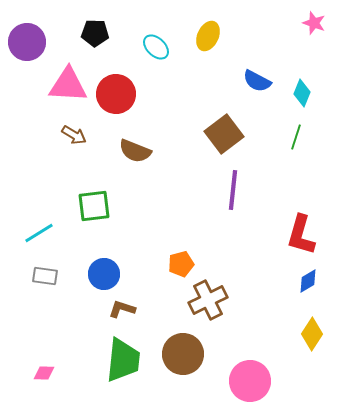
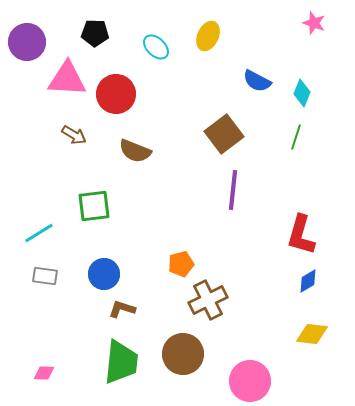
pink triangle: moved 1 px left, 6 px up
yellow diamond: rotated 64 degrees clockwise
green trapezoid: moved 2 px left, 2 px down
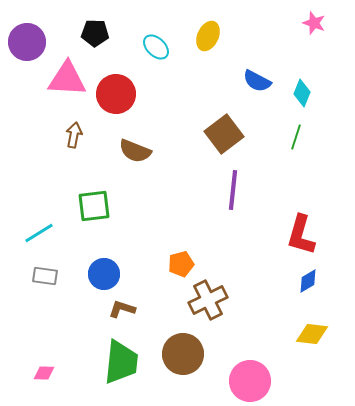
brown arrow: rotated 110 degrees counterclockwise
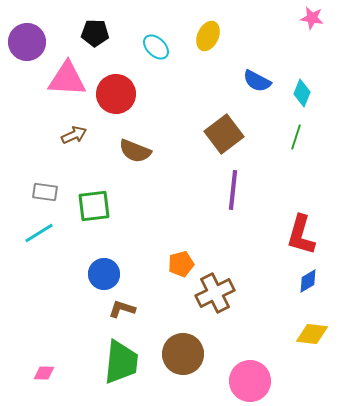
pink star: moved 2 px left, 5 px up; rotated 10 degrees counterclockwise
brown arrow: rotated 55 degrees clockwise
gray rectangle: moved 84 px up
brown cross: moved 7 px right, 7 px up
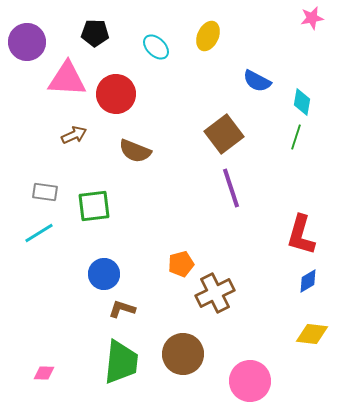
pink star: rotated 20 degrees counterclockwise
cyan diamond: moved 9 px down; rotated 12 degrees counterclockwise
purple line: moved 2 px left, 2 px up; rotated 24 degrees counterclockwise
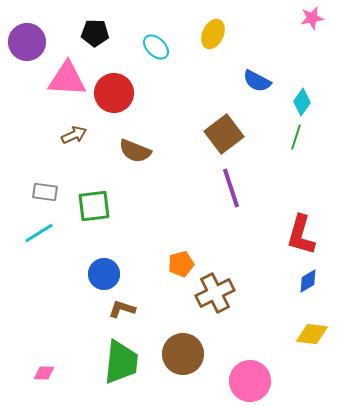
yellow ellipse: moved 5 px right, 2 px up
red circle: moved 2 px left, 1 px up
cyan diamond: rotated 24 degrees clockwise
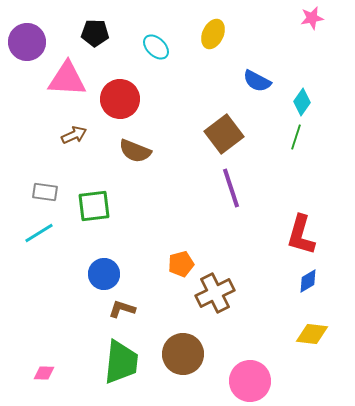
red circle: moved 6 px right, 6 px down
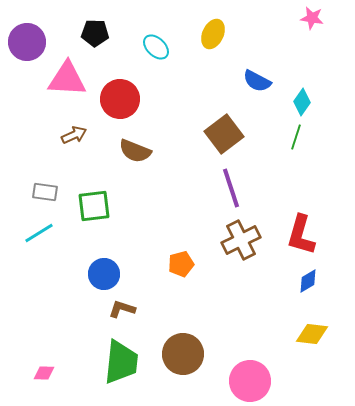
pink star: rotated 20 degrees clockwise
brown cross: moved 26 px right, 53 px up
